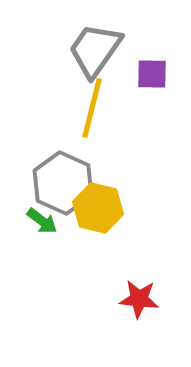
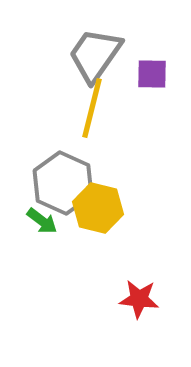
gray trapezoid: moved 5 px down
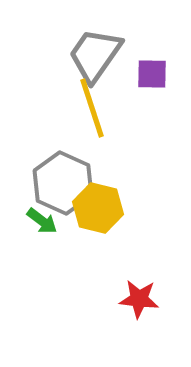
yellow line: rotated 32 degrees counterclockwise
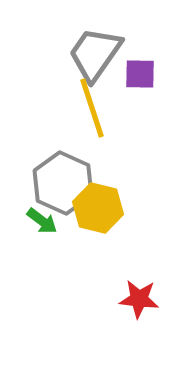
gray trapezoid: moved 1 px up
purple square: moved 12 px left
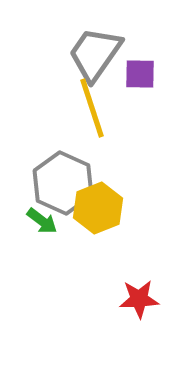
yellow hexagon: rotated 24 degrees clockwise
red star: rotated 9 degrees counterclockwise
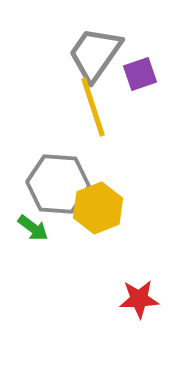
purple square: rotated 20 degrees counterclockwise
yellow line: moved 1 px right, 1 px up
gray hexagon: moved 5 px left, 1 px down; rotated 20 degrees counterclockwise
green arrow: moved 9 px left, 7 px down
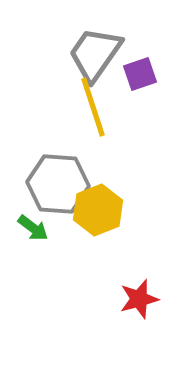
yellow hexagon: moved 2 px down
red star: rotated 12 degrees counterclockwise
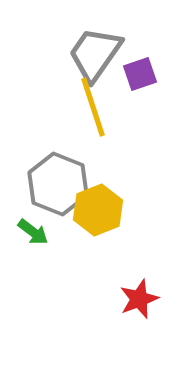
gray hexagon: rotated 18 degrees clockwise
green arrow: moved 4 px down
red star: rotated 6 degrees counterclockwise
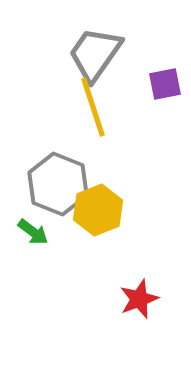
purple square: moved 25 px right, 10 px down; rotated 8 degrees clockwise
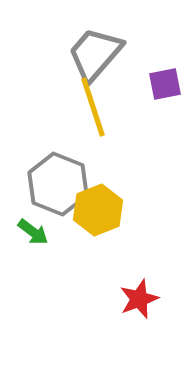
gray trapezoid: rotated 6 degrees clockwise
